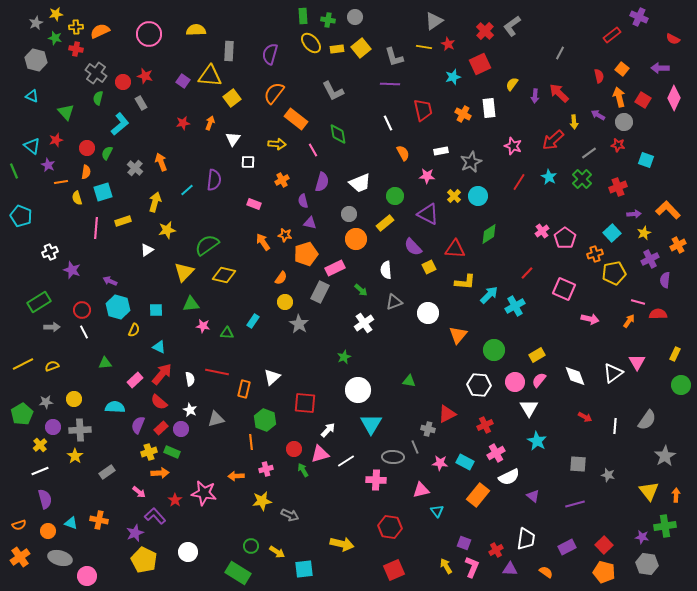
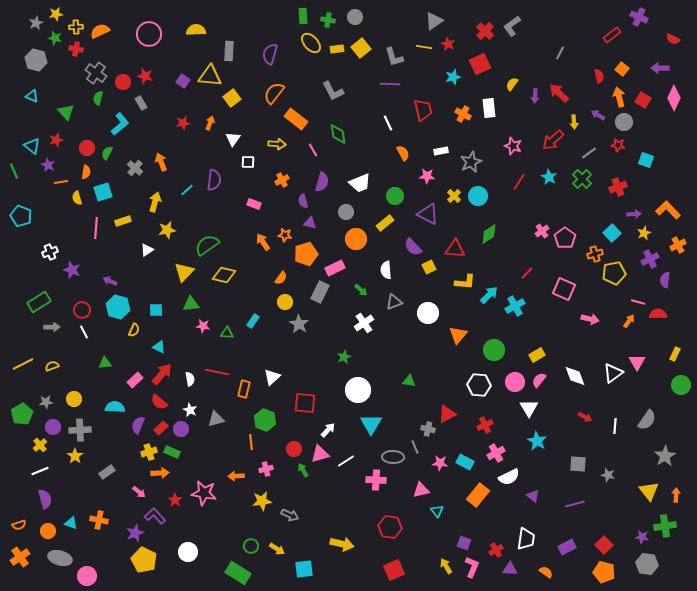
gray circle at (349, 214): moved 3 px left, 2 px up
yellow arrow at (277, 552): moved 3 px up
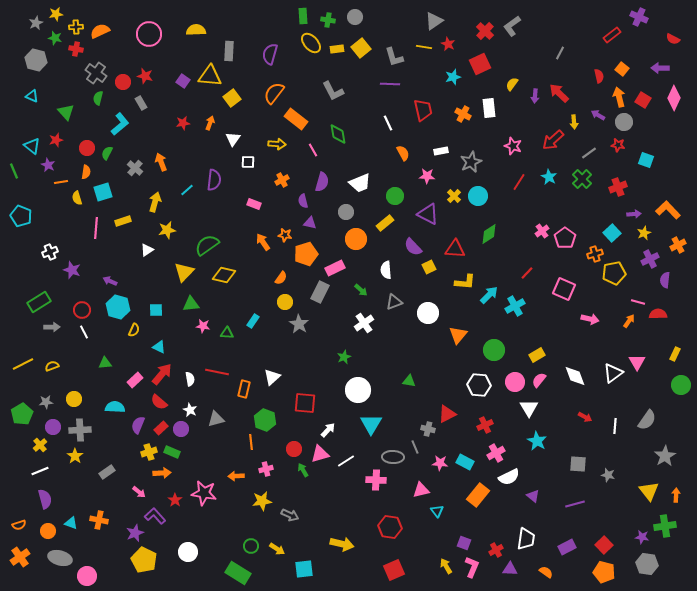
orange arrow at (160, 473): moved 2 px right
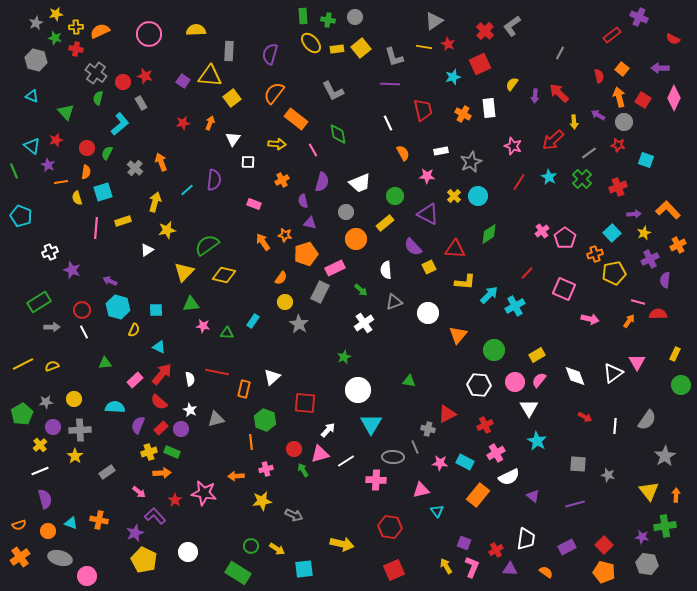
gray arrow at (290, 515): moved 4 px right
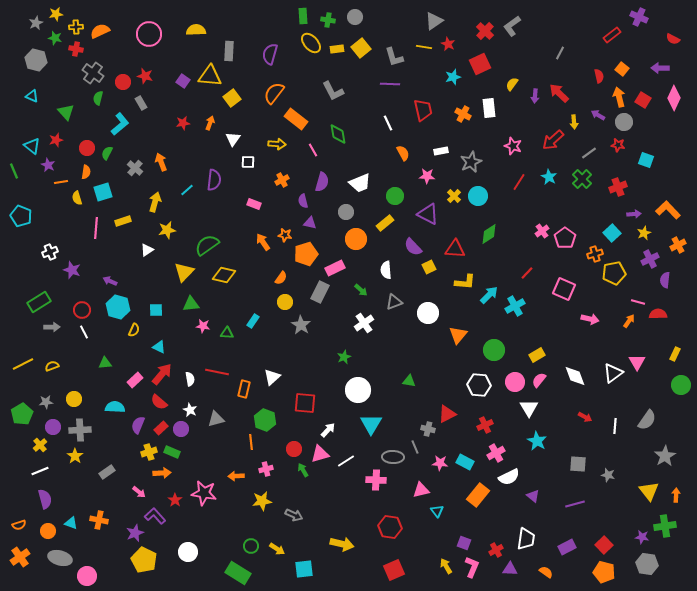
gray cross at (96, 73): moved 3 px left
gray star at (299, 324): moved 2 px right, 1 px down
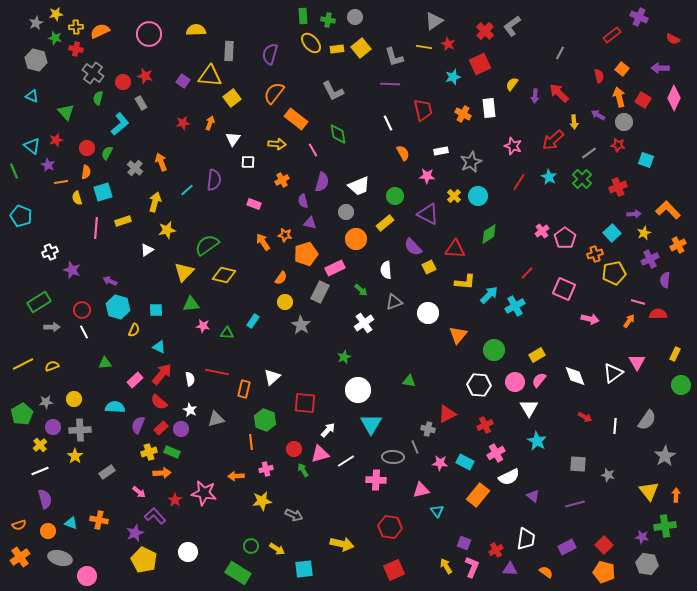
white trapezoid at (360, 183): moved 1 px left, 3 px down
